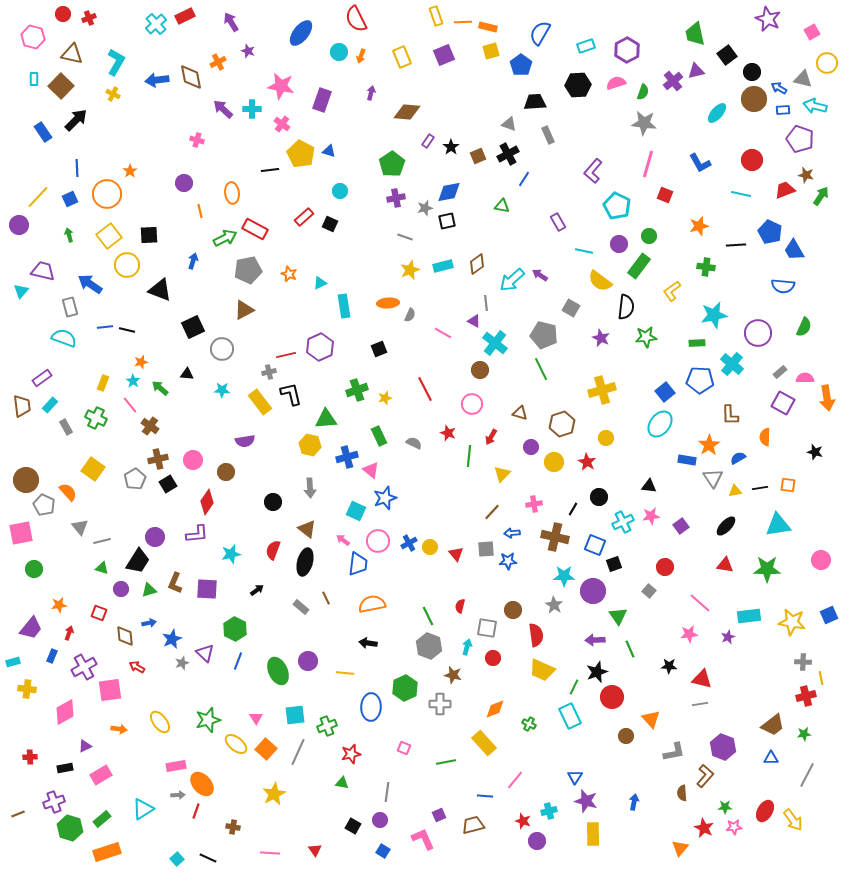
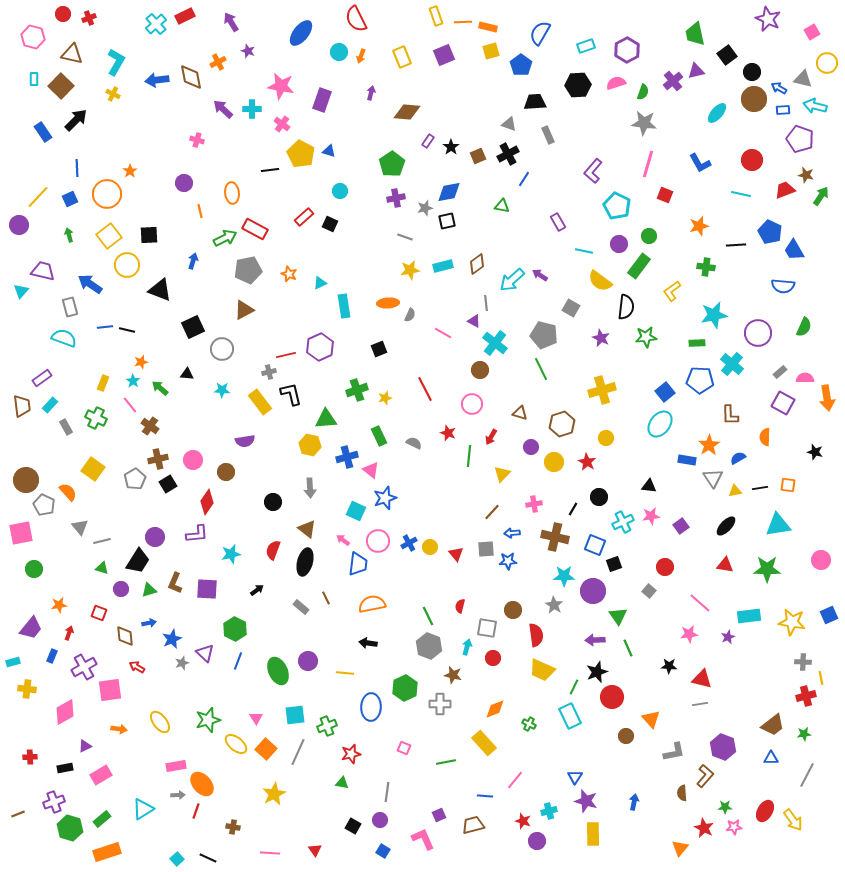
yellow star at (410, 270): rotated 12 degrees clockwise
green line at (630, 649): moved 2 px left, 1 px up
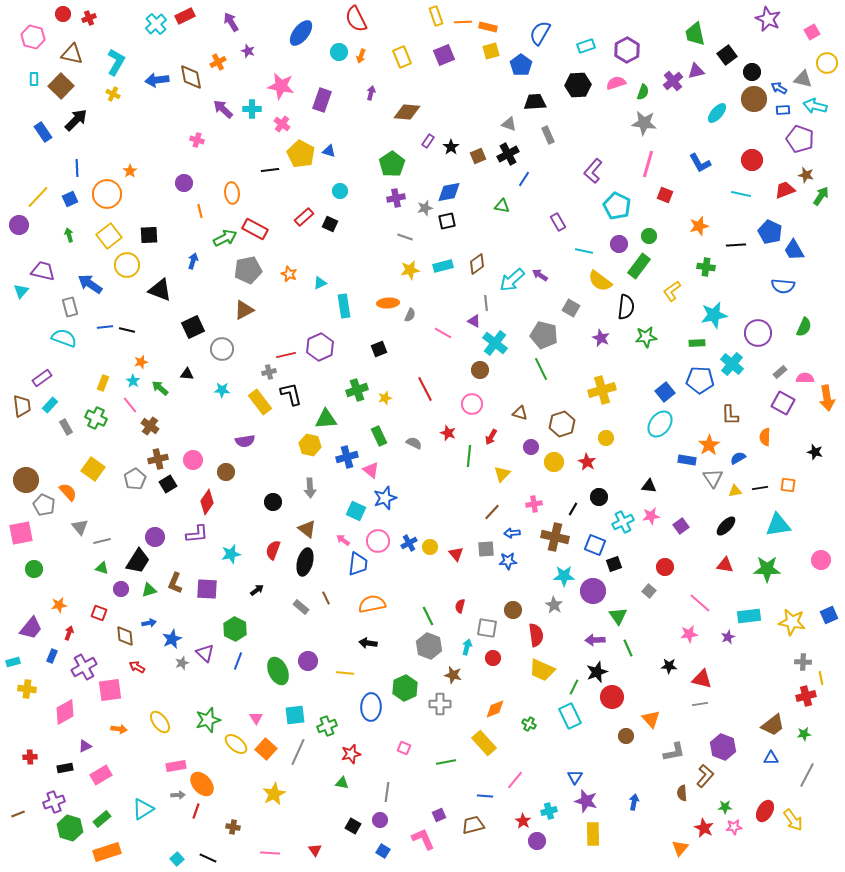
red star at (523, 821): rotated 14 degrees clockwise
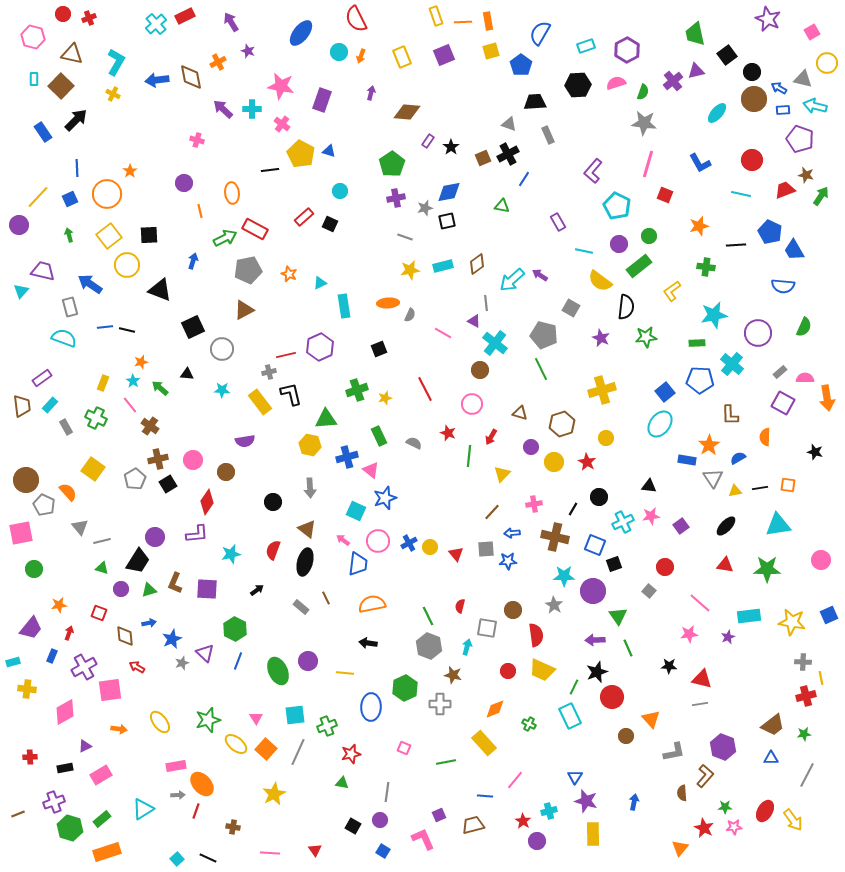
orange rectangle at (488, 27): moved 6 px up; rotated 66 degrees clockwise
brown square at (478, 156): moved 5 px right, 2 px down
green rectangle at (639, 266): rotated 15 degrees clockwise
red circle at (493, 658): moved 15 px right, 13 px down
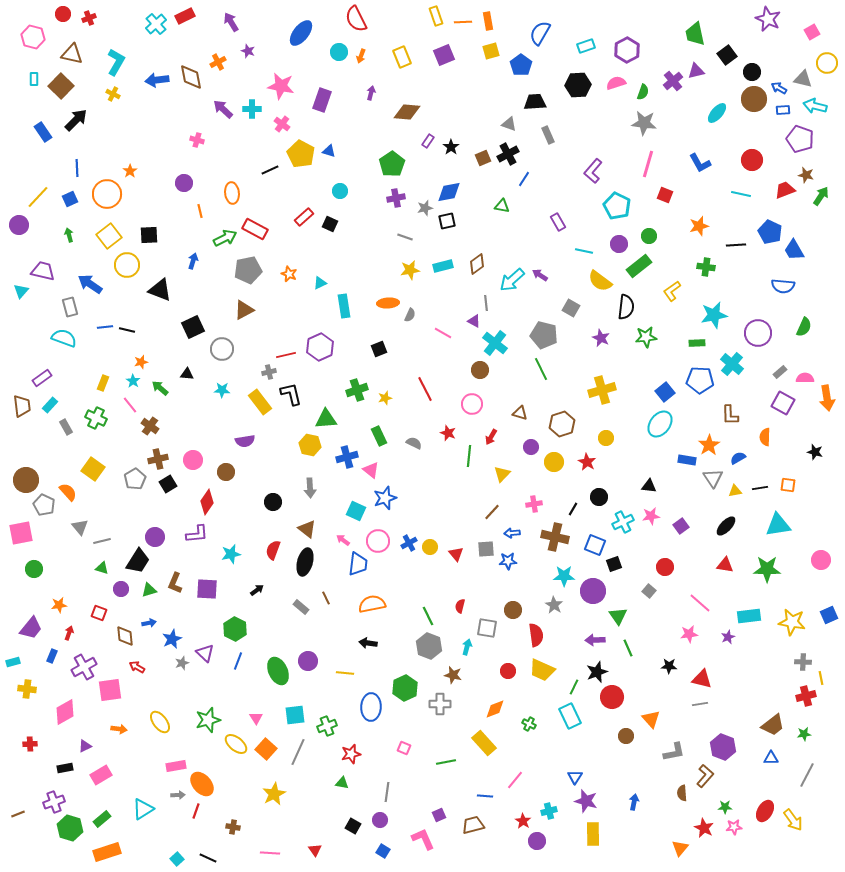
black line at (270, 170): rotated 18 degrees counterclockwise
red cross at (30, 757): moved 13 px up
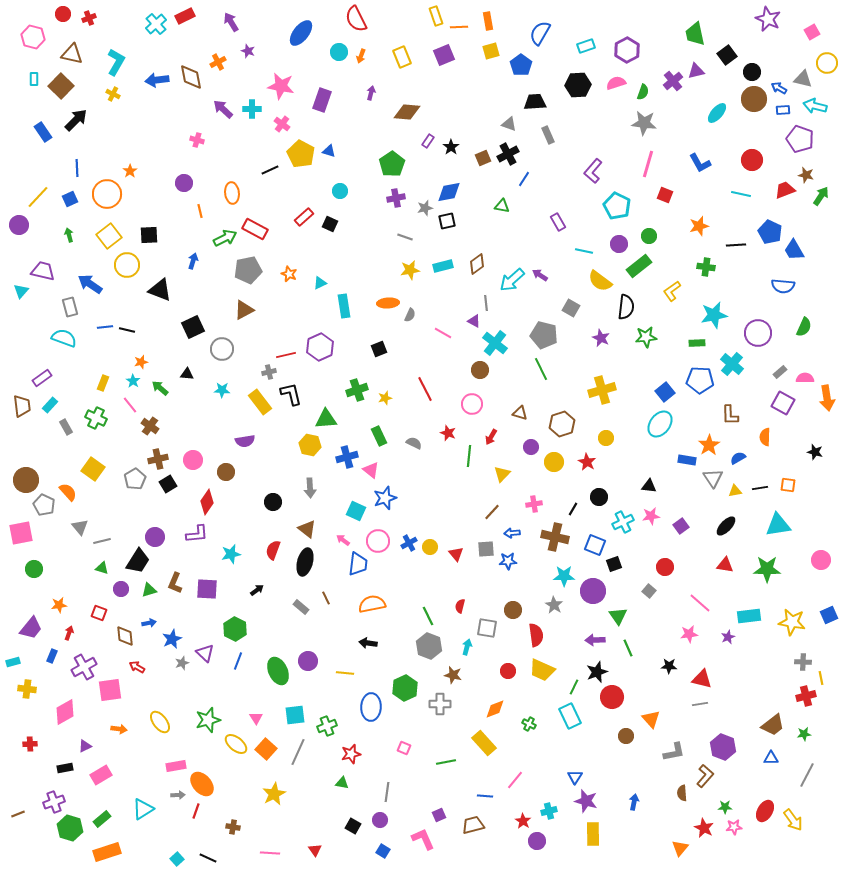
orange line at (463, 22): moved 4 px left, 5 px down
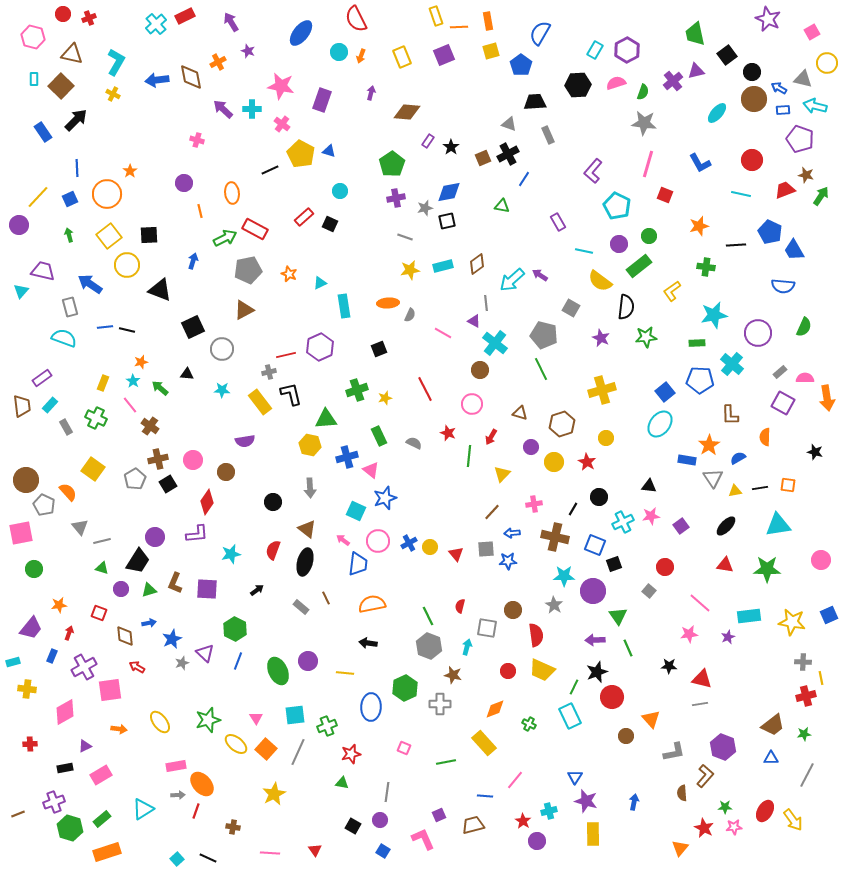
cyan rectangle at (586, 46): moved 9 px right, 4 px down; rotated 42 degrees counterclockwise
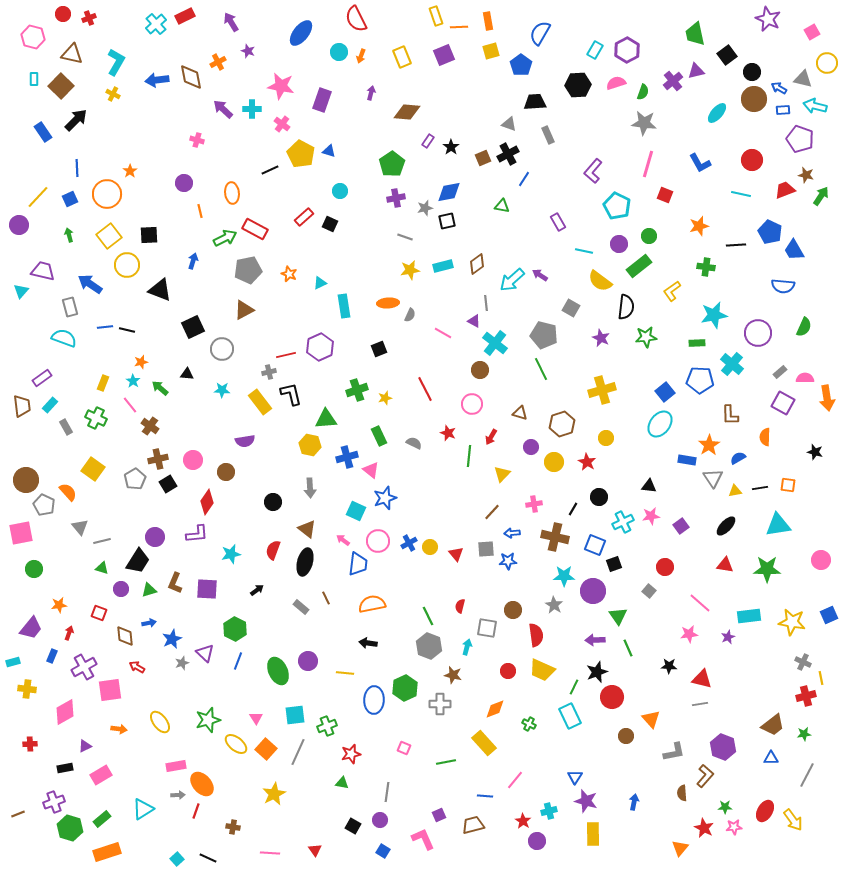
gray cross at (803, 662): rotated 21 degrees clockwise
blue ellipse at (371, 707): moved 3 px right, 7 px up
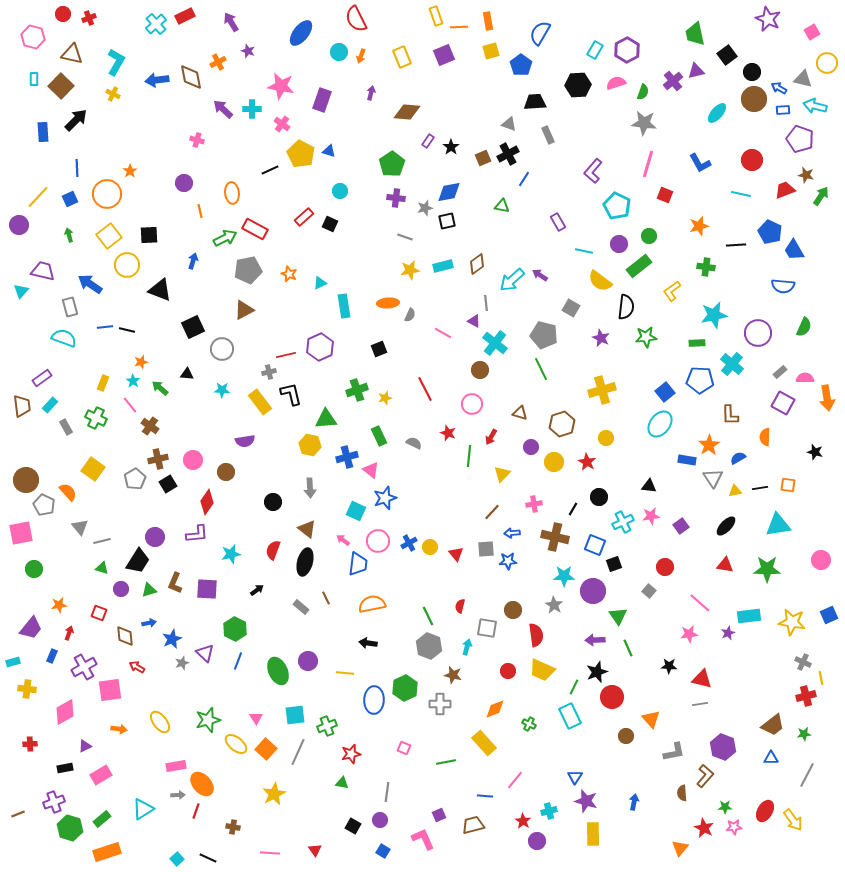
blue rectangle at (43, 132): rotated 30 degrees clockwise
purple cross at (396, 198): rotated 18 degrees clockwise
purple star at (728, 637): moved 4 px up
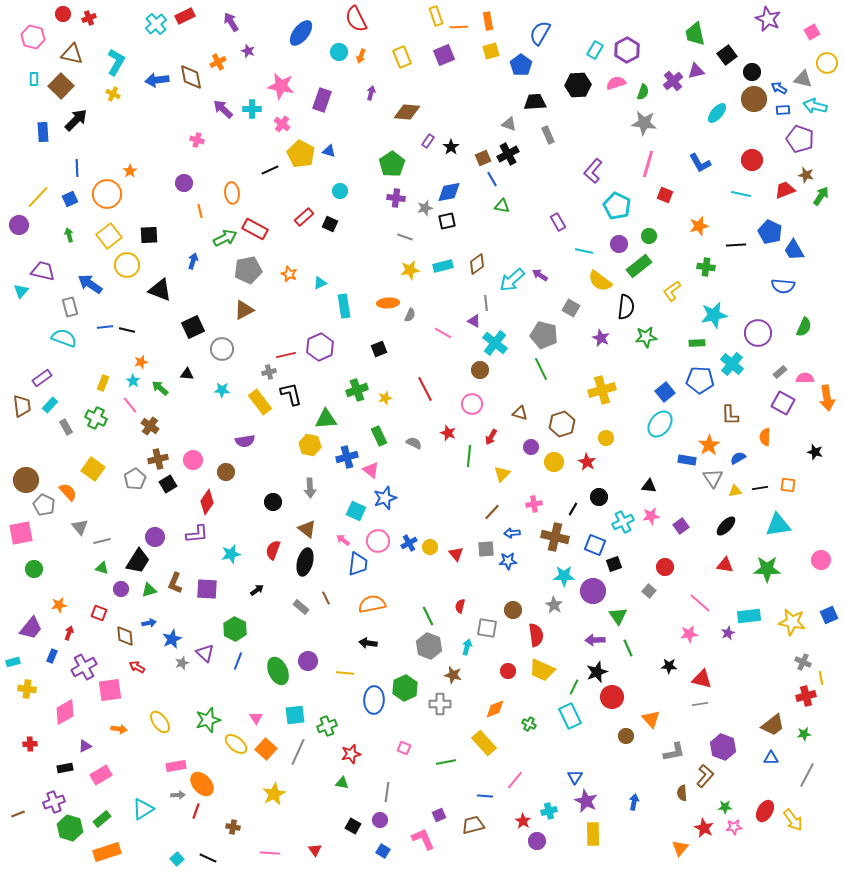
blue line at (524, 179): moved 32 px left; rotated 63 degrees counterclockwise
purple star at (586, 801): rotated 10 degrees clockwise
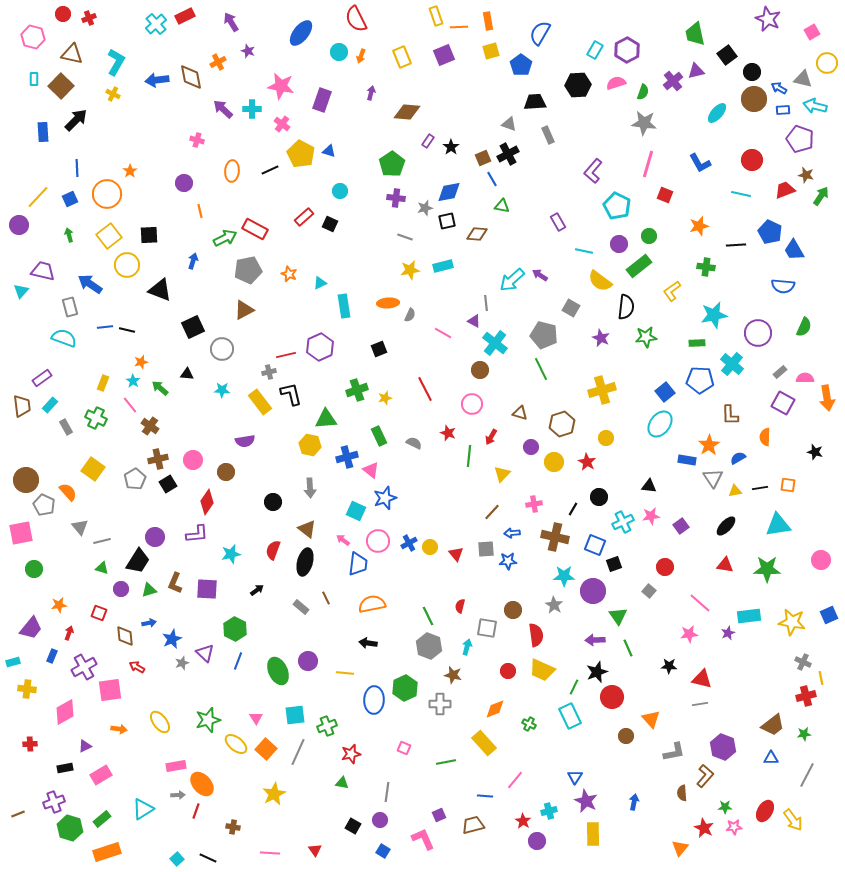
orange ellipse at (232, 193): moved 22 px up; rotated 10 degrees clockwise
brown diamond at (477, 264): moved 30 px up; rotated 40 degrees clockwise
